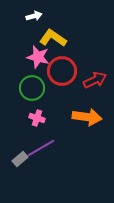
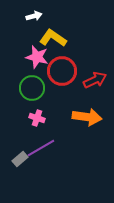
pink star: moved 1 px left
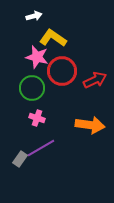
orange arrow: moved 3 px right, 8 px down
gray rectangle: rotated 14 degrees counterclockwise
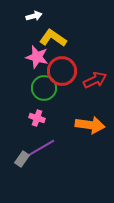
green circle: moved 12 px right
gray rectangle: moved 2 px right
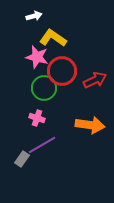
purple line: moved 1 px right, 3 px up
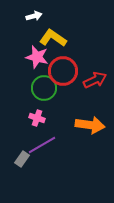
red circle: moved 1 px right
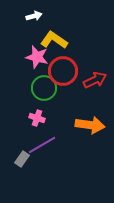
yellow L-shape: moved 1 px right, 2 px down
